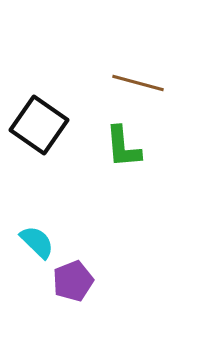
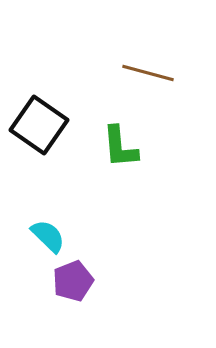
brown line: moved 10 px right, 10 px up
green L-shape: moved 3 px left
cyan semicircle: moved 11 px right, 6 px up
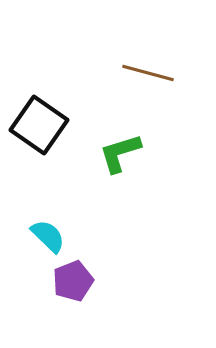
green L-shape: moved 6 px down; rotated 78 degrees clockwise
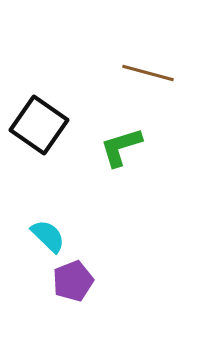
green L-shape: moved 1 px right, 6 px up
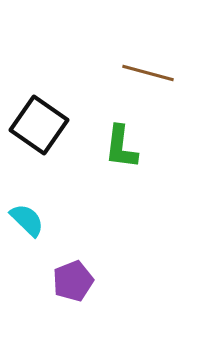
green L-shape: rotated 66 degrees counterclockwise
cyan semicircle: moved 21 px left, 16 px up
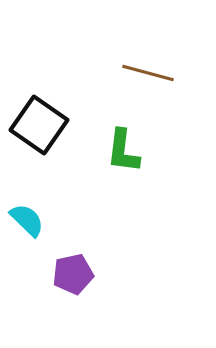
green L-shape: moved 2 px right, 4 px down
purple pentagon: moved 7 px up; rotated 9 degrees clockwise
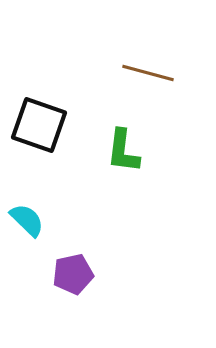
black square: rotated 16 degrees counterclockwise
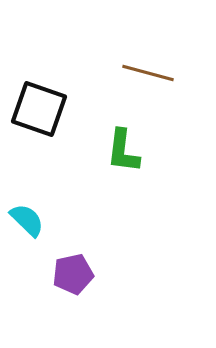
black square: moved 16 px up
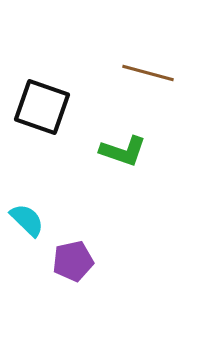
black square: moved 3 px right, 2 px up
green L-shape: rotated 78 degrees counterclockwise
purple pentagon: moved 13 px up
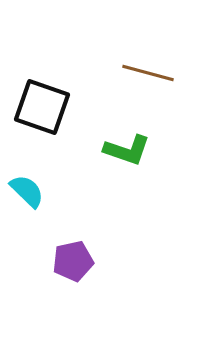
green L-shape: moved 4 px right, 1 px up
cyan semicircle: moved 29 px up
